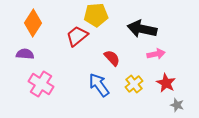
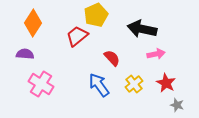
yellow pentagon: rotated 20 degrees counterclockwise
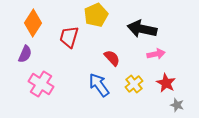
red trapezoid: moved 8 px left, 1 px down; rotated 35 degrees counterclockwise
purple semicircle: rotated 108 degrees clockwise
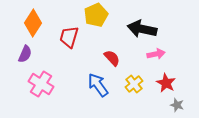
blue arrow: moved 1 px left
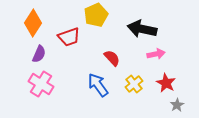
red trapezoid: rotated 125 degrees counterclockwise
purple semicircle: moved 14 px right
gray star: rotated 24 degrees clockwise
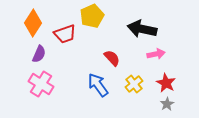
yellow pentagon: moved 4 px left, 1 px down
red trapezoid: moved 4 px left, 3 px up
gray star: moved 10 px left, 1 px up
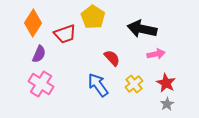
yellow pentagon: moved 1 px right, 1 px down; rotated 15 degrees counterclockwise
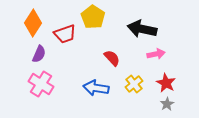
blue arrow: moved 2 px left, 3 px down; rotated 45 degrees counterclockwise
